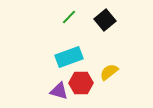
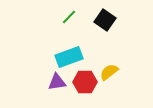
black square: rotated 15 degrees counterclockwise
red hexagon: moved 4 px right, 1 px up
purple triangle: moved 2 px left, 9 px up; rotated 24 degrees counterclockwise
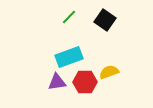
yellow semicircle: rotated 18 degrees clockwise
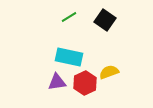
green line: rotated 14 degrees clockwise
cyan rectangle: rotated 32 degrees clockwise
red hexagon: moved 1 px down; rotated 25 degrees counterclockwise
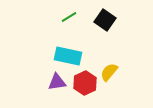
cyan rectangle: moved 1 px left, 1 px up
yellow semicircle: rotated 30 degrees counterclockwise
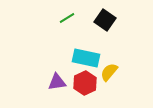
green line: moved 2 px left, 1 px down
cyan rectangle: moved 18 px right, 2 px down
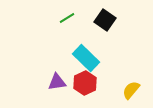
cyan rectangle: rotated 32 degrees clockwise
yellow semicircle: moved 22 px right, 18 px down
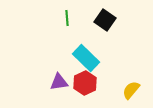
green line: rotated 63 degrees counterclockwise
purple triangle: moved 2 px right
